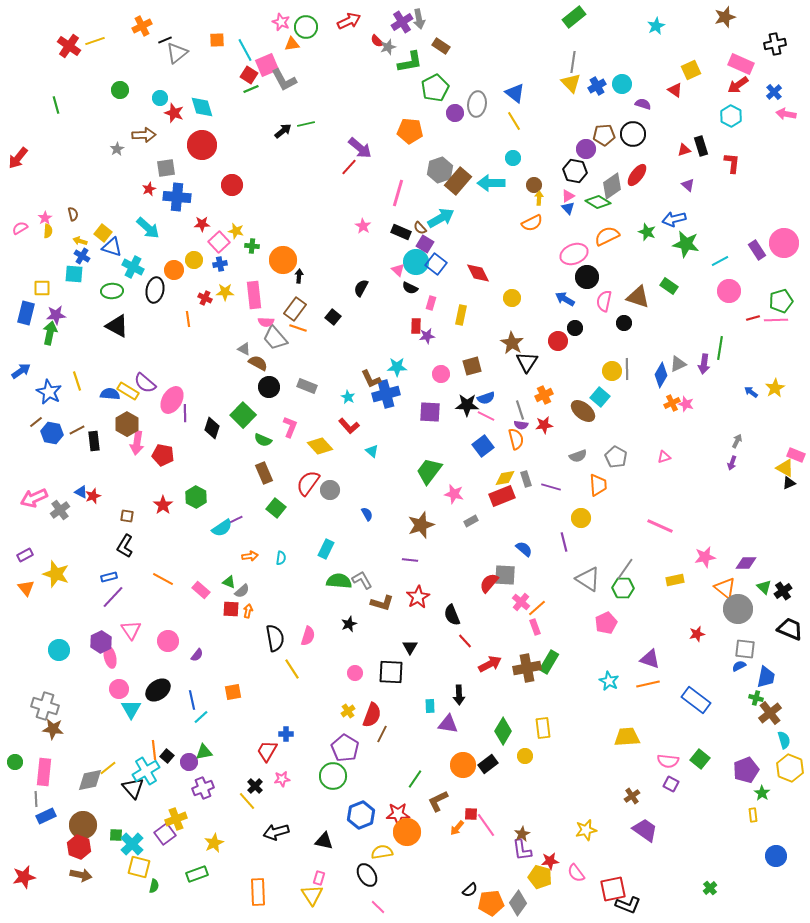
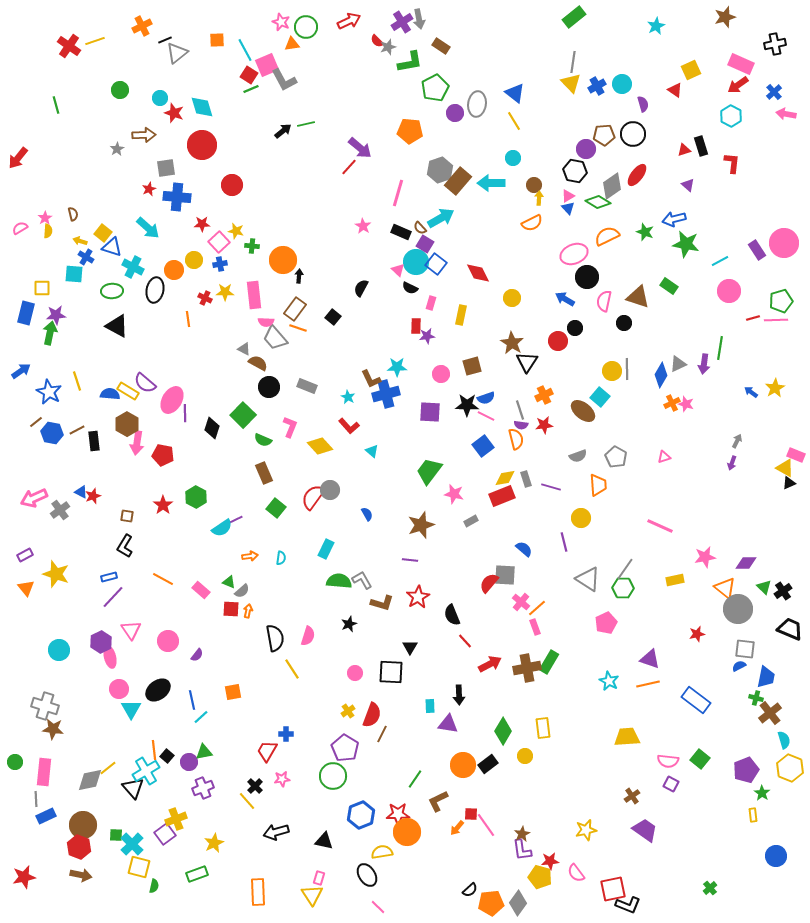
purple semicircle at (643, 104): rotated 56 degrees clockwise
green star at (647, 232): moved 2 px left
blue cross at (82, 256): moved 4 px right, 1 px down
red semicircle at (308, 483): moved 5 px right, 14 px down
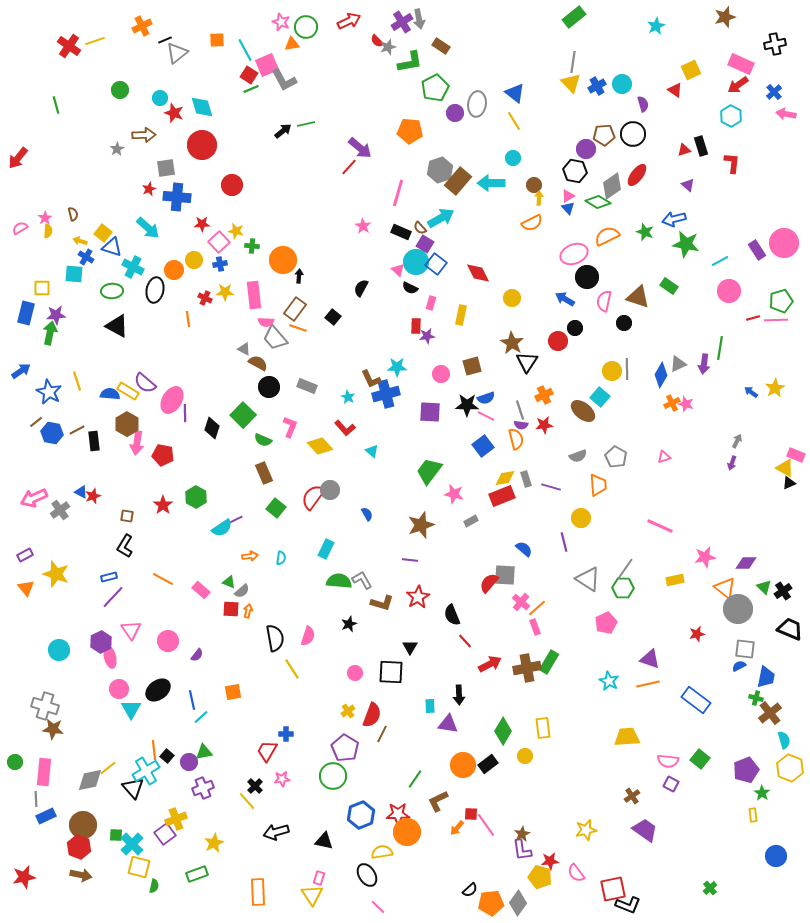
red L-shape at (349, 426): moved 4 px left, 2 px down
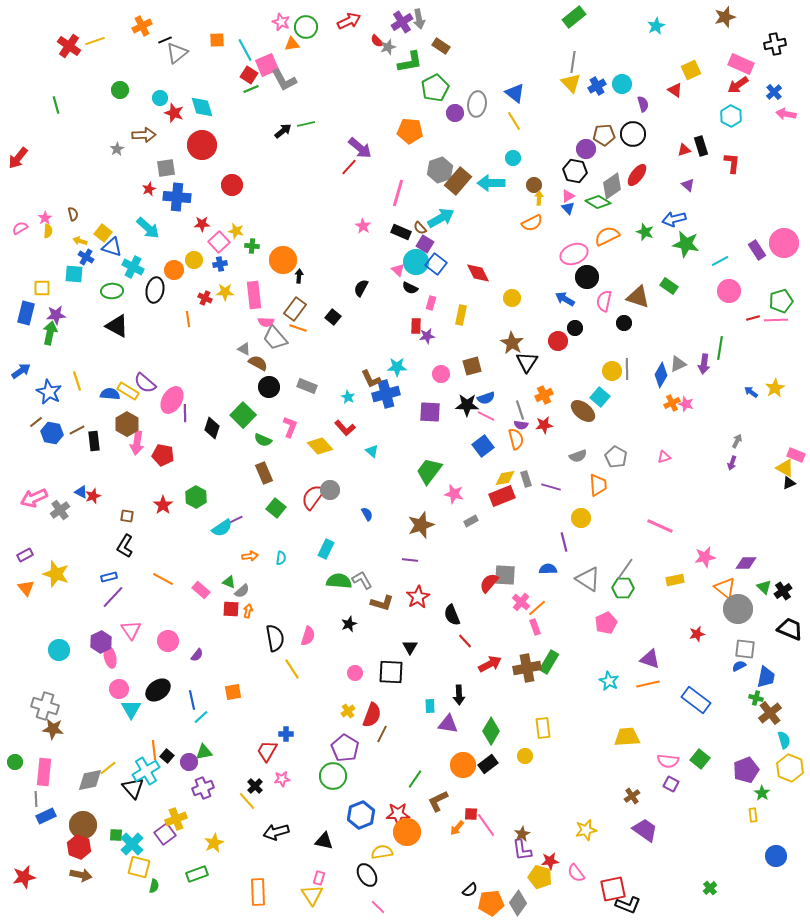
blue semicircle at (524, 549): moved 24 px right, 20 px down; rotated 42 degrees counterclockwise
green diamond at (503, 731): moved 12 px left
